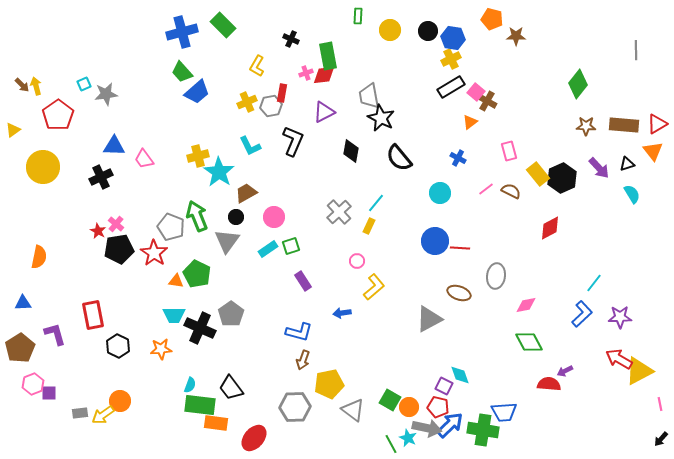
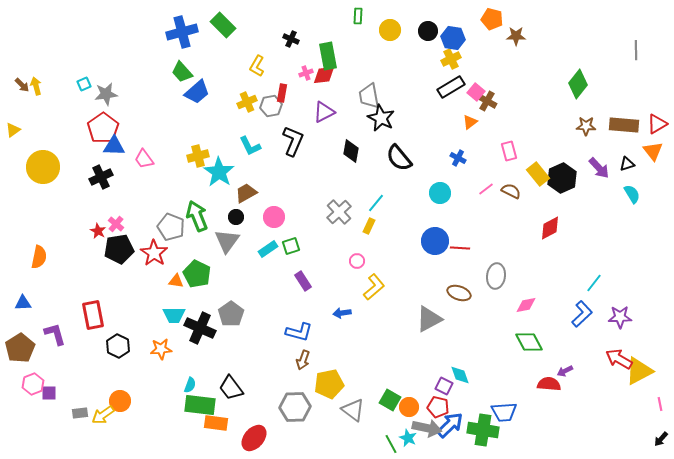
red pentagon at (58, 115): moved 45 px right, 13 px down
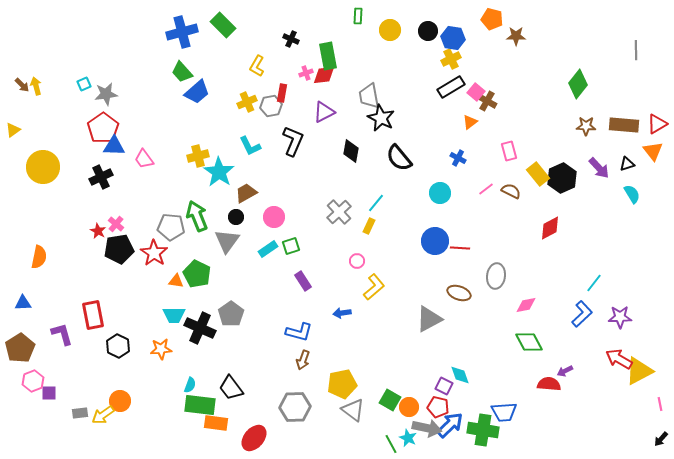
gray pentagon at (171, 227): rotated 16 degrees counterclockwise
purple L-shape at (55, 334): moved 7 px right
pink hexagon at (33, 384): moved 3 px up
yellow pentagon at (329, 384): moved 13 px right
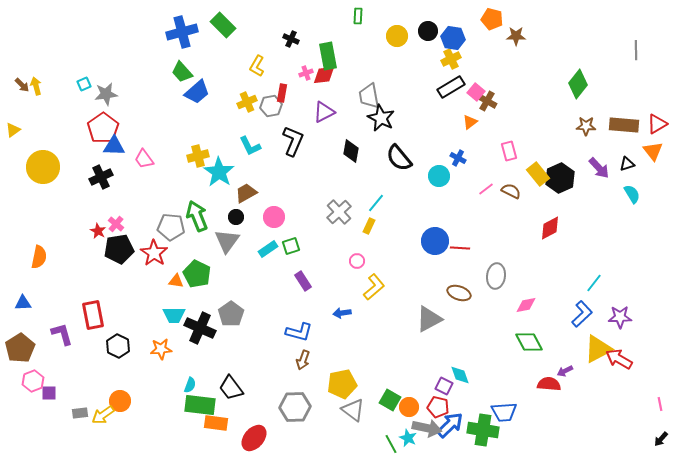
yellow circle at (390, 30): moved 7 px right, 6 px down
black hexagon at (562, 178): moved 2 px left
cyan circle at (440, 193): moved 1 px left, 17 px up
yellow triangle at (639, 371): moved 41 px left, 22 px up
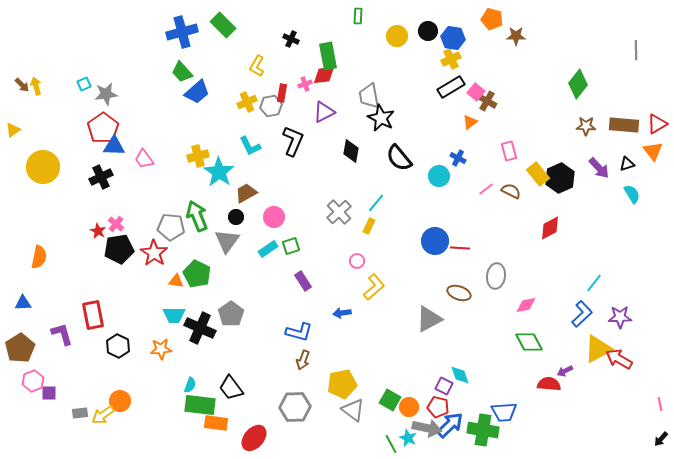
pink cross at (306, 73): moved 1 px left, 11 px down
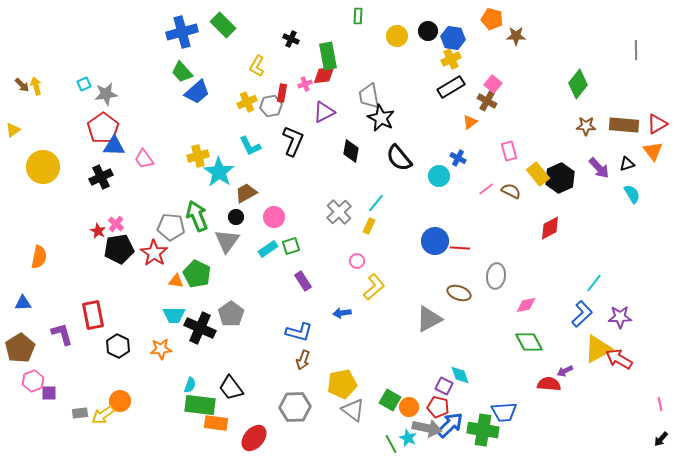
pink square at (476, 92): moved 17 px right, 8 px up
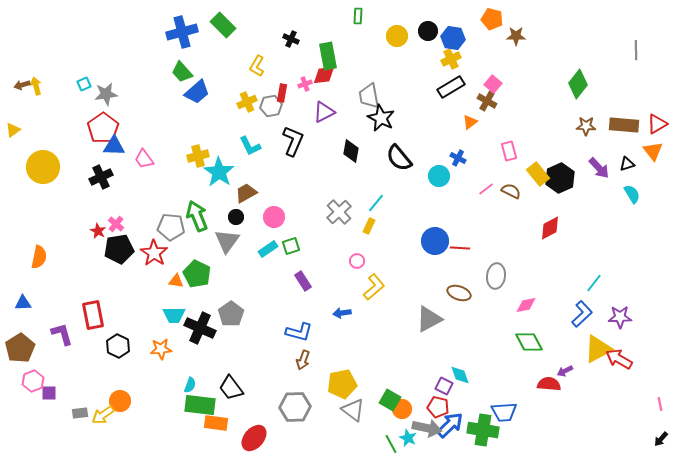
brown arrow at (22, 85): rotated 119 degrees clockwise
orange circle at (409, 407): moved 7 px left, 2 px down
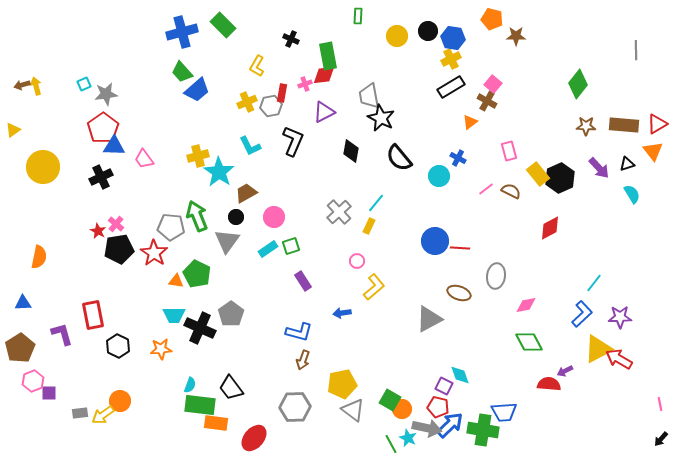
blue trapezoid at (197, 92): moved 2 px up
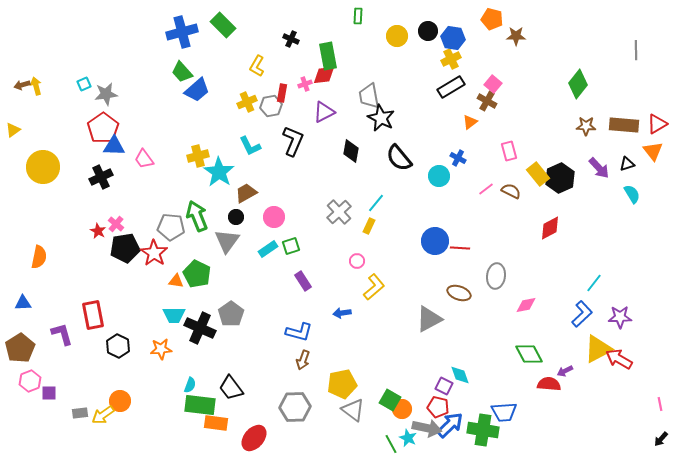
black pentagon at (119, 249): moved 6 px right, 1 px up
green diamond at (529, 342): moved 12 px down
pink hexagon at (33, 381): moved 3 px left
